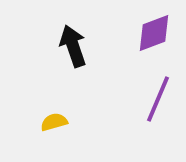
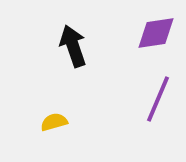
purple diamond: moved 2 px right; rotated 12 degrees clockwise
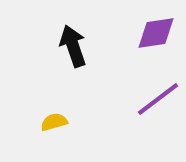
purple line: rotated 30 degrees clockwise
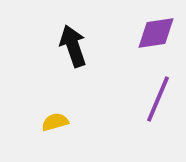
purple line: rotated 30 degrees counterclockwise
yellow semicircle: moved 1 px right
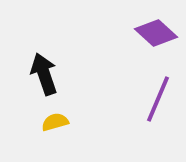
purple diamond: rotated 51 degrees clockwise
black arrow: moved 29 px left, 28 px down
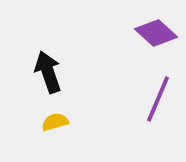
black arrow: moved 4 px right, 2 px up
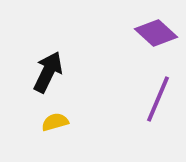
black arrow: rotated 45 degrees clockwise
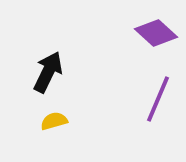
yellow semicircle: moved 1 px left, 1 px up
